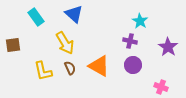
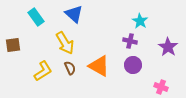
yellow L-shape: rotated 110 degrees counterclockwise
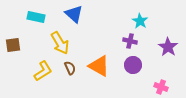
cyan rectangle: rotated 42 degrees counterclockwise
yellow arrow: moved 5 px left
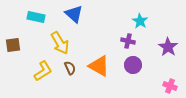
purple cross: moved 2 px left
pink cross: moved 9 px right, 1 px up
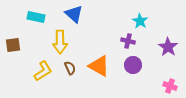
yellow arrow: moved 1 px up; rotated 30 degrees clockwise
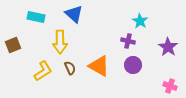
brown square: rotated 14 degrees counterclockwise
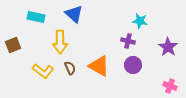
cyan star: rotated 21 degrees counterclockwise
yellow L-shape: rotated 70 degrees clockwise
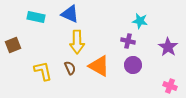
blue triangle: moved 4 px left; rotated 18 degrees counterclockwise
yellow arrow: moved 17 px right
yellow L-shape: rotated 140 degrees counterclockwise
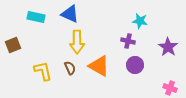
purple circle: moved 2 px right
pink cross: moved 2 px down
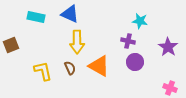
brown square: moved 2 px left
purple circle: moved 3 px up
